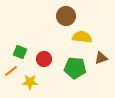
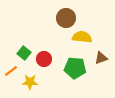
brown circle: moved 2 px down
green square: moved 4 px right, 1 px down; rotated 16 degrees clockwise
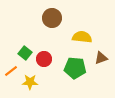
brown circle: moved 14 px left
green square: moved 1 px right
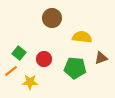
green square: moved 6 px left
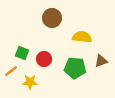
green square: moved 3 px right; rotated 16 degrees counterclockwise
brown triangle: moved 3 px down
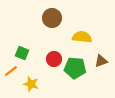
red circle: moved 10 px right
yellow star: moved 1 px right, 2 px down; rotated 14 degrees clockwise
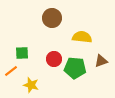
green square: rotated 24 degrees counterclockwise
yellow star: moved 1 px down
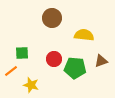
yellow semicircle: moved 2 px right, 2 px up
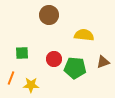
brown circle: moved 3 px left, 3 px up
brown triangle: moved 2 px right, 1 px down
orange line: moved 7 px down; rotated 32 degrees counterclockwise
yellow star: rotated 14 degrees counterclockwise
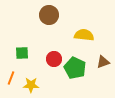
green pentagon: rotated 20 degrees clockwise
